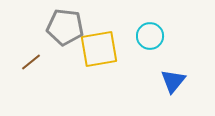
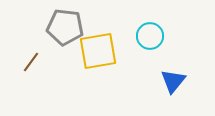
yellow square: moved 1 px left, 2 px down
brown line: rotated 15 degrees counterclockwise
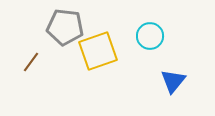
yellow square: rotated 9 degrees counterclockwise
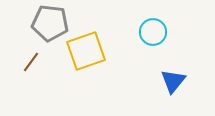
gray pentagon: moved 15 px left, 4 px up
cyan circle: moved 3 px right, 4 px up
yellow square: moved 12 px left
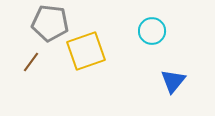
cyan circle: moved 1 px left, 1 px up
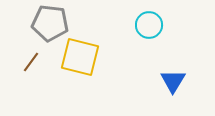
cyan circle: moved 3 px left, 6 px up
yellow square: moved 6 px left, 6 px down; rotated 33 degrees clockwise
blue triangle: rotated 8 degrees counterclockwise
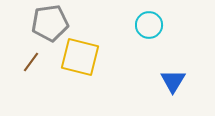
gray pentagon: rotated 15 degrees counterclockwise
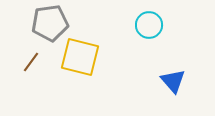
blue triangle: rotated 12 degrees counterclockwise
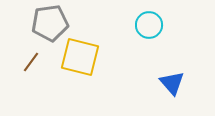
blue triangle: moved 1 px left, 2 px down
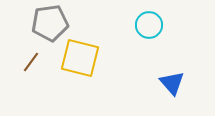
yellow square: moved 1 px down
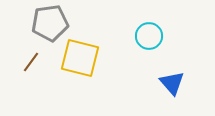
cyan circle: moved 11 px down
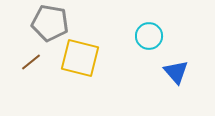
gray pentagon: rotated 18 degrees clockwise
brown line: rotated 15 degrees clockwise
blue triangle: moved 4 px right, 11 px up
